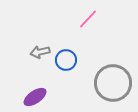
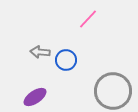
gray arrow: rotated 18 degrees clockwise
gray circle: moved 8 px down
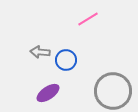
pink line: rotated 15 degrees clockwise
purple ellipse: moved 13 px right, 4 px up
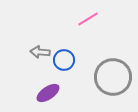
blue circle: moved 2 px left
gray circle: moved 14 px up
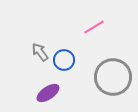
pink line: moved 6 px right, 8 px down
gray arrow: rotated 48 degrees clockwise
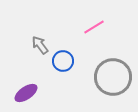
gray arrow: moved 7 px up
blue circle: moved 1 px left, 1 px down
purple ellipse: moved 22 px left
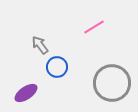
blue circle: moved 6 px left, 6 px down
gray circle: moved 1 px left, 6 px down
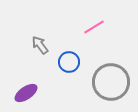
blue circle: moved 12 px right, 5 px up
gray circle: moved 1 px left, 1 px up
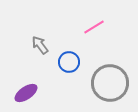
gray circle: moved 1 px left, 1 px down
